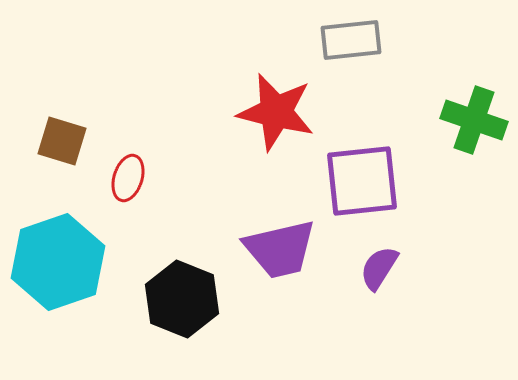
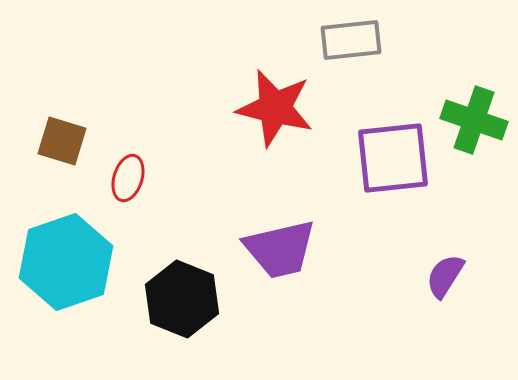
red star: moved 1 px left, 4 px up
purple square: moved 31 px right, 23 px up
cyan hexagon: moved 8 px right
purple semicircle: moved 66 px right, 8 px down
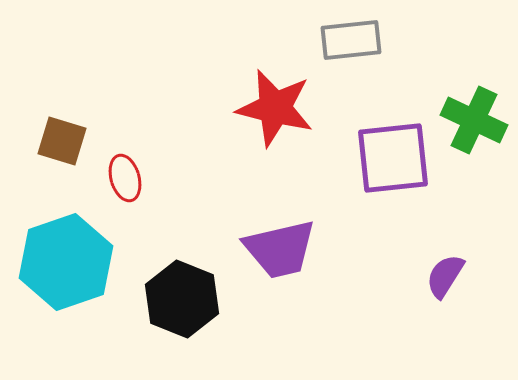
green cross: rotated 6 degrees clockwise
red ellipse: moved 3 px left; rotated 33 degrees counterclockwise
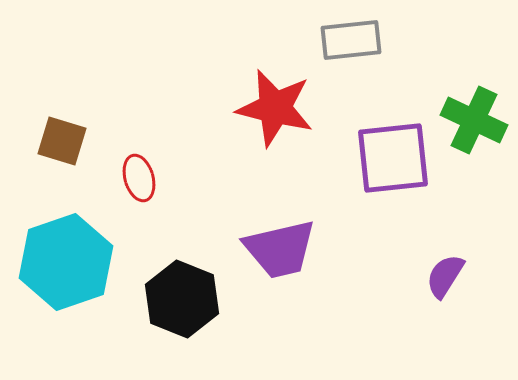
red ellipse: moved 14 px right
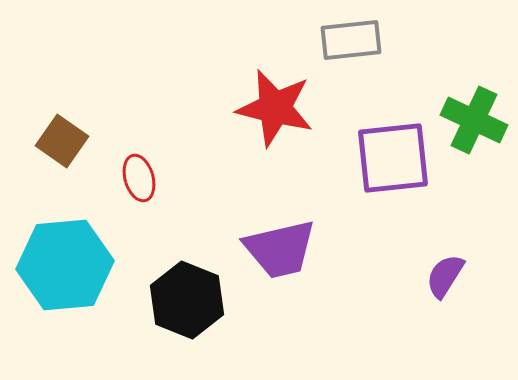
brown square: rotated 18 degrees clockwise
cyan hexagon: moved 1 px left, 3 px down; rotated 14 degrees clockwise
black hexagon: moved 5 px right, 1 px down
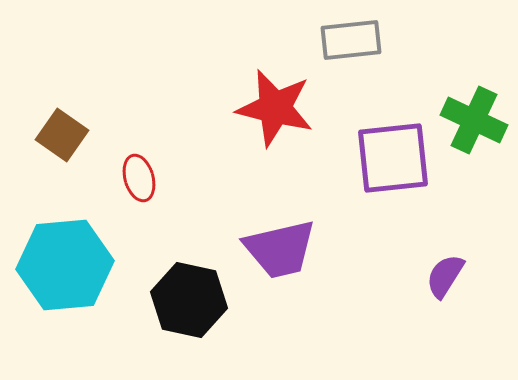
brown square: moved 6 px up
black hexagon: moved 2 px right; rotated 10 degrees counterclockwise
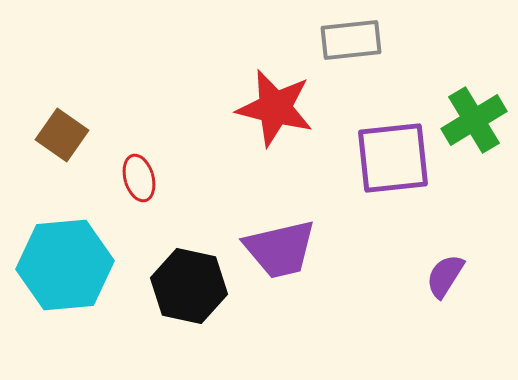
green cross: rotated 34 degrees clockwise
black hexagon: moved 14 px up
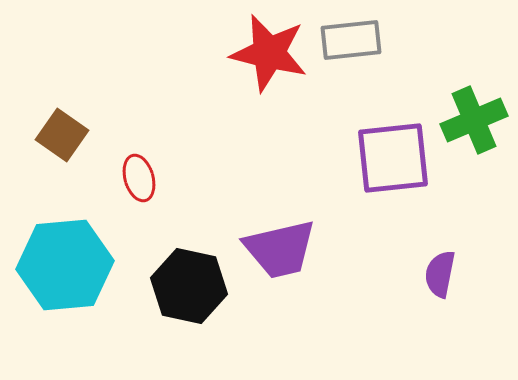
red star: moved 6 px left, 55 px up
green cross: rotated 8 degrees clockwise
purple semicircle: moved 5 px left, 2 px up; rotated 21 degrees counterclockwise
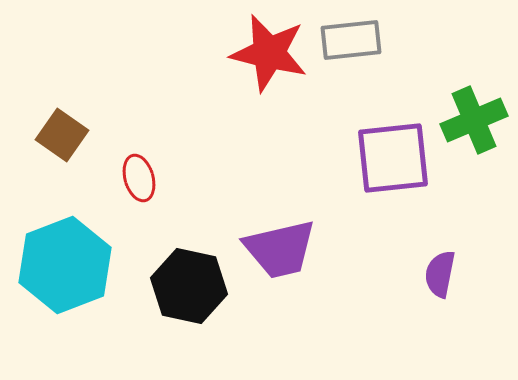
cyan hexagon: rotated 16 degrees counterclockwise
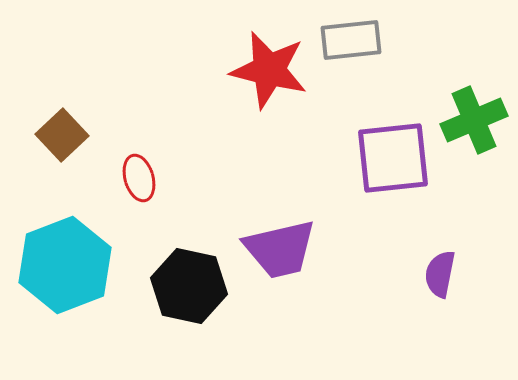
red star: moved 17 px down
brown square: rotated 12 degrees clockwise
